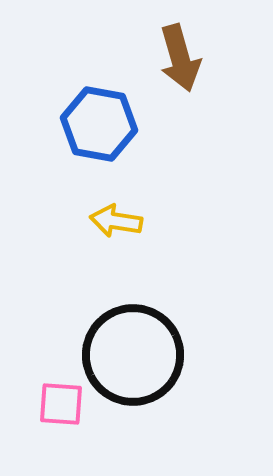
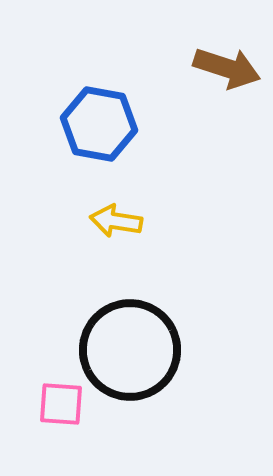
brown arrow: moved 47 px right, 10 px down; rotated 56 degrees counterclockwise
black circle: moved 3 px left, 5 px up
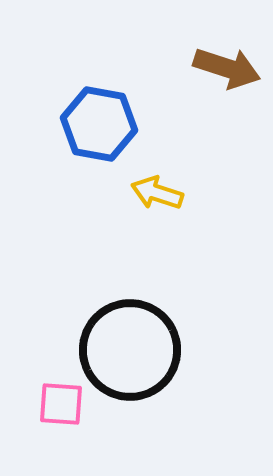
yellow arrow: moved 41 px right, 28 px up; rotated 9 degrees clockwise
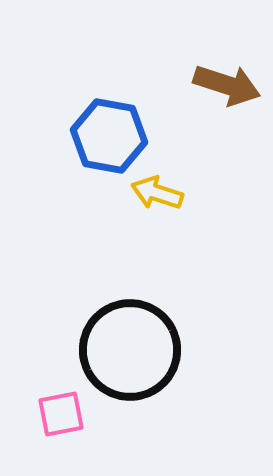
brown arrow: moved 17 px down
blue hexagon: moved 10 px right, 12 px down
pink square: moved 10 px down; rotated 15 degrees counterclockwise
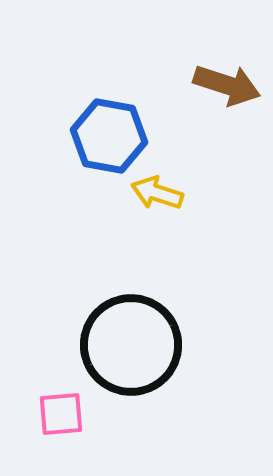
black circle: moved 1 px right, 5 px up
pink square: rotated 6 degrees clockwise
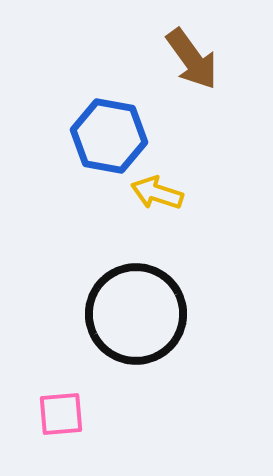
brown arrow: moved 35 px left, 26 px up; rotated 36 degrees clockwise
black circle: moved 5 px right, 31 px up
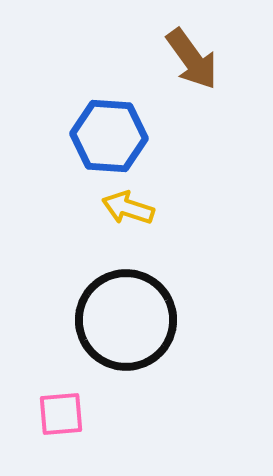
blue hexagon: rotated 6 degrees counterclockwise
yellow arrow: moved 29 px left, 15 px down
black circle: moved 10 px left, 6 px down
